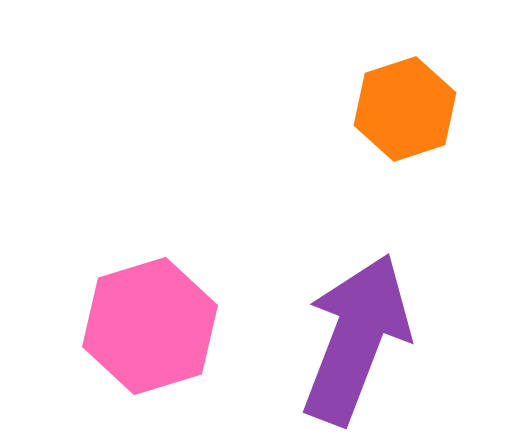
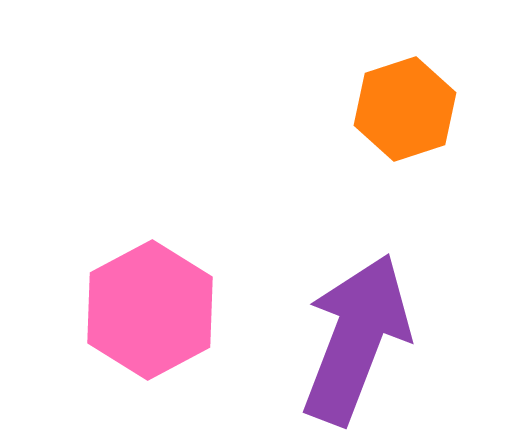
pink hexagon: moved 16 px up; rotated 11 degrees counterclockwise
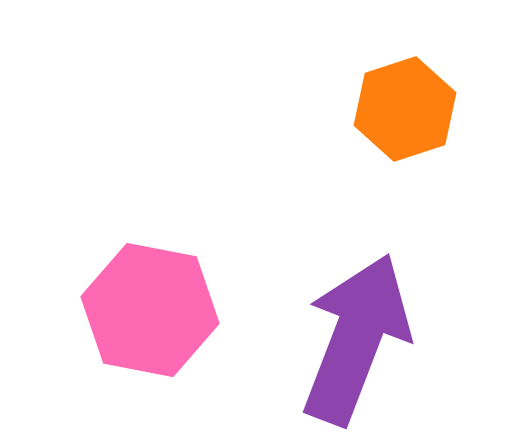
pink hexagon: rotated 21 degrees counterclockwise
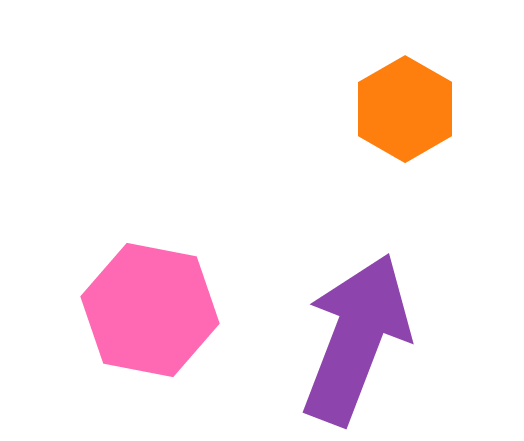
orange hexagon: rotated 12 degrees counterclockwise
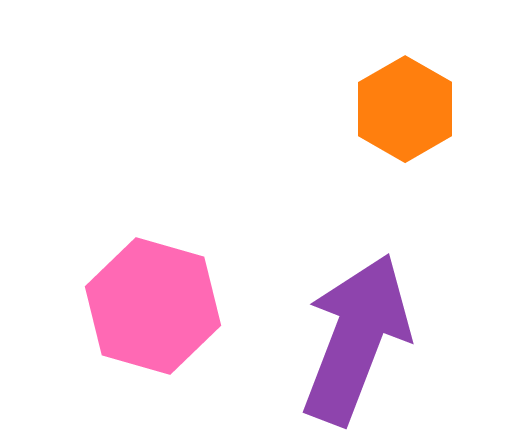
pink hexagon: moved 3 px right, 4 px up; rotated 5 degrees clockwise
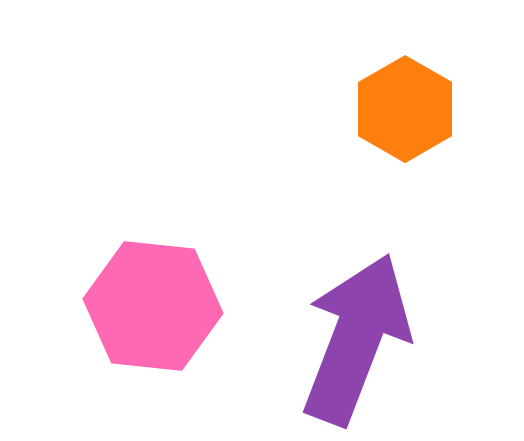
pink hexagon: rotated 10 degrees counterclockwise
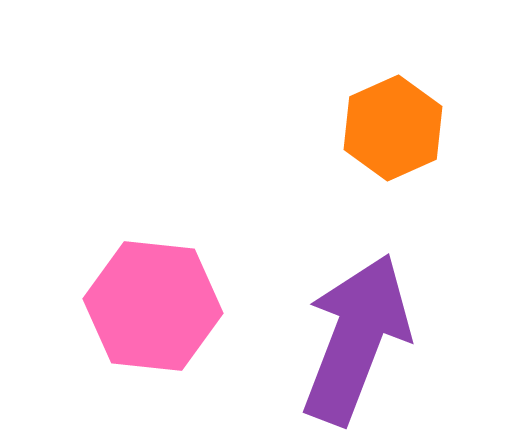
orange hexagon: moved 12 px left, 19 px down; rotated 6 degrees clockwise
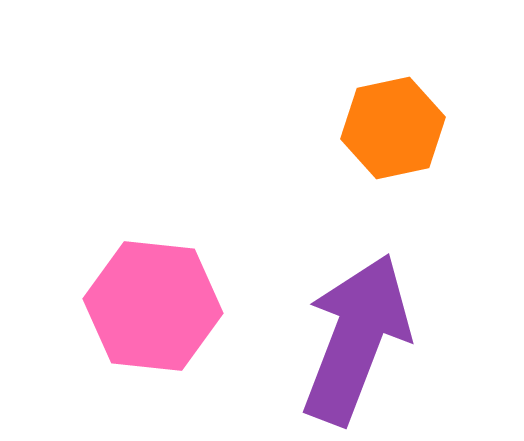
orange hexagon: rotated 12 degrees clockwise
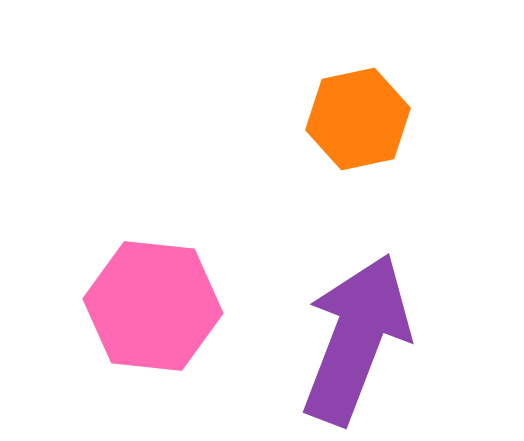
orange hexagon: moved 35 px left, 9 px up
